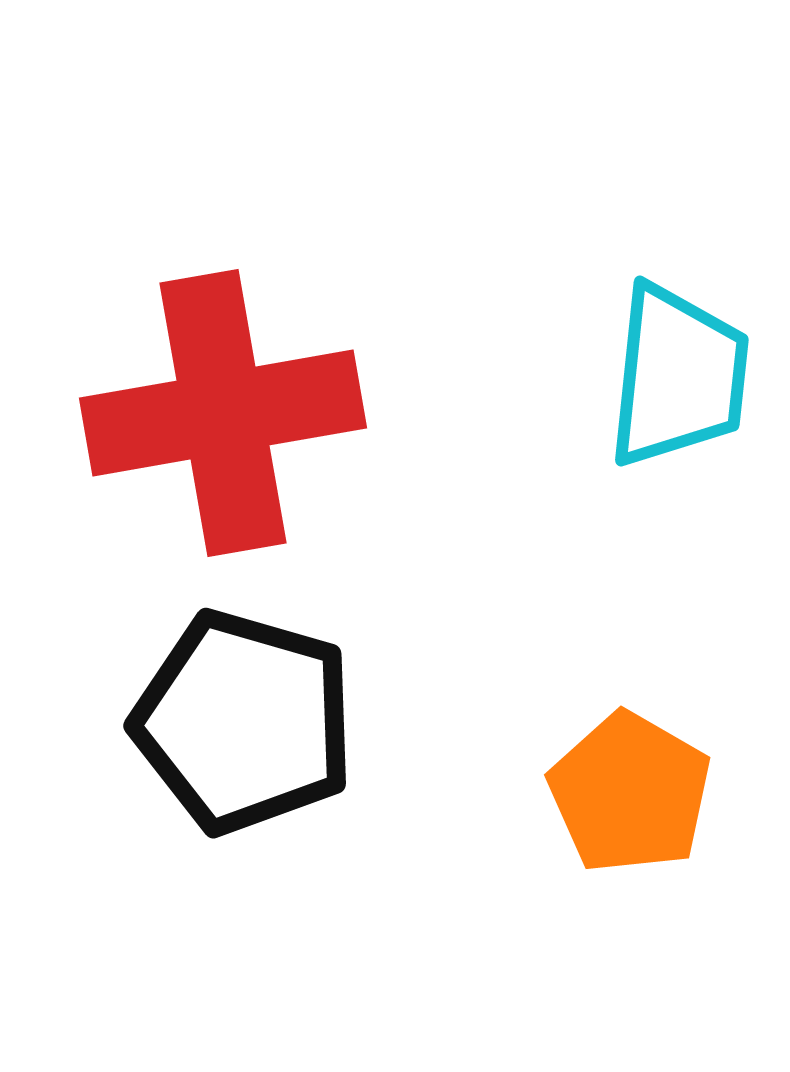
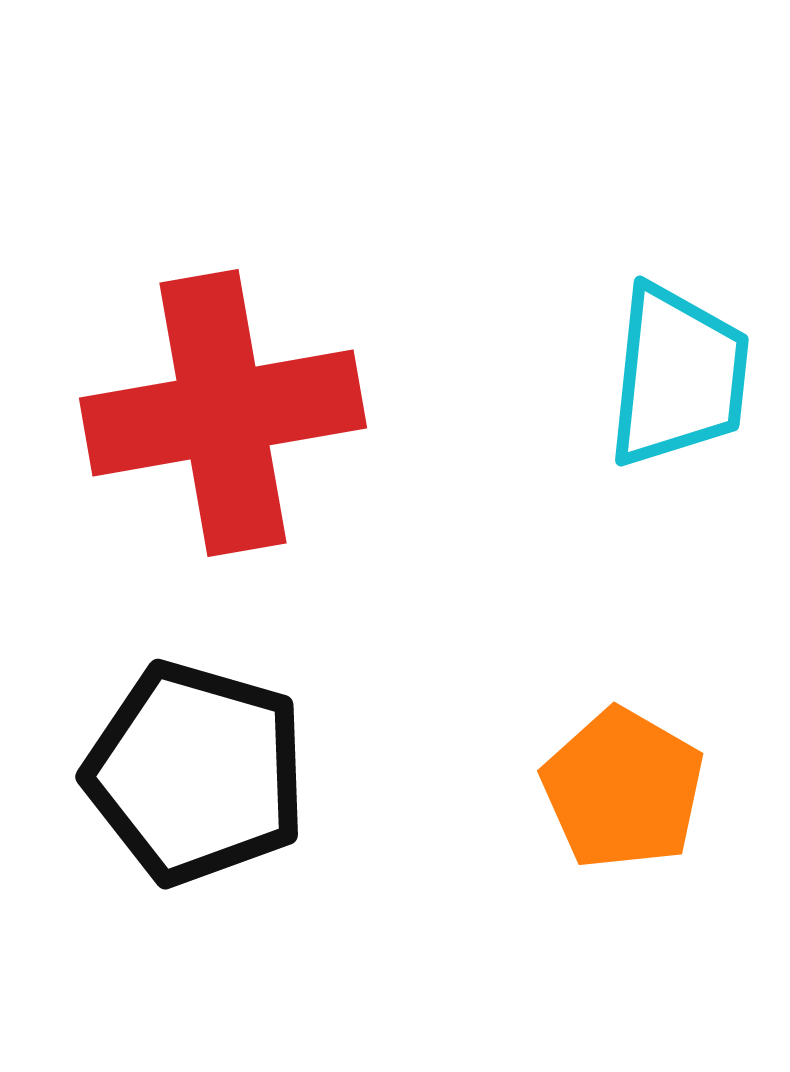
black pentagon: moved 48 px left, 51 px down
orange pentagon: moved 7 px left, 4 px up
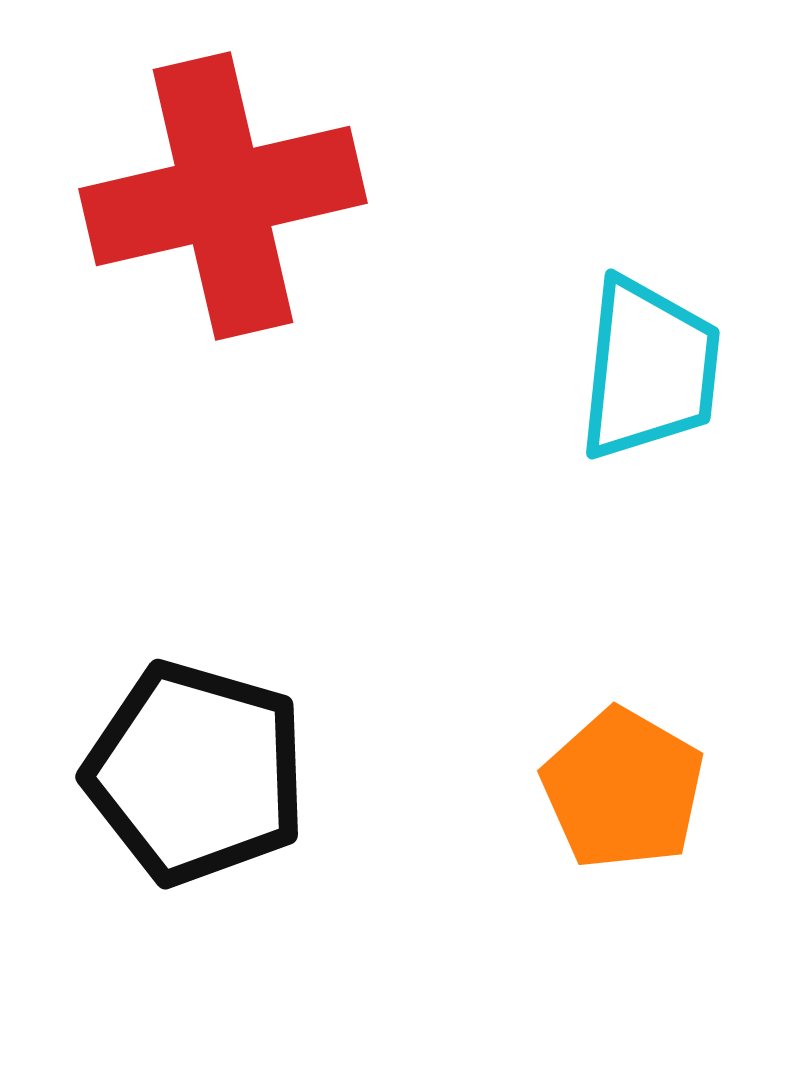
cyan trapezoid: moved 29 px left, 7 px up
red cross: moved 217 px up; rotated 3 degrees counterclockwise
